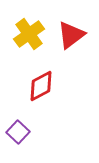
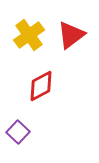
yellow cross: moved 1 px down
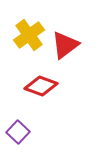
red triangle: moved 6 px left, 10 px down
red diamond: rotated 48 degrees clockwise
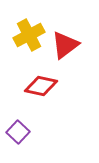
yellow cross: rotated 8 degrees clockwise
red diamond: rotated 8 degrees counterclockwise
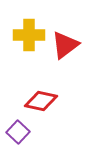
yellow cross: rotated 28 degrees clockwise
red diamond: moved 15 px down
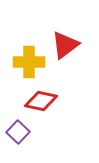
yellow cross: moved 27 px down
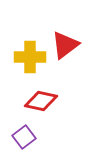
yellow cross: moved 1 px right, 5 px up
purple square: moved 6 px right, 5 px down; rotated 10 degrees clockwise
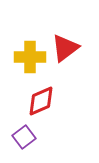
red triangle: moved 3 px down
red diamond: rotated 36 degrees counterclockwise
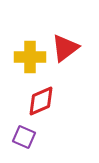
purple square: rotated 30 degrees counterclockwise
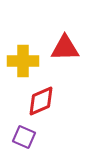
red triangle: rotated 36 degrees clockwise
yellow cross: moved 7 px left, 4 px down
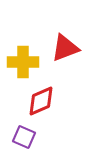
red triangle: rotated 20 degrees counterclockwise
yellow cross: moved 1 px down
